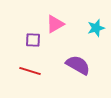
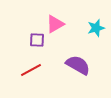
purple square: moved 4 px right
red line: moved 1 px right, 1 px up; rotated 45 degrees counterclockwise
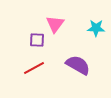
pink triangle: rotated 24 degrees counterclockwise
cyan star: rotated 18 degrees clockwise
red line: moved 3 px right, 2 px up
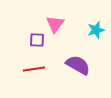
cyan star: moved 2 px down; rotated 18 degrees counterclockwise
red line: moved 1 px down; rotated 20 degrees clockwise
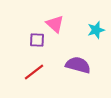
pink triangle: rotated 24 degrees counterclockwise
purple semicircle: rotated 15 degrees counterclockwise
red line: moved 3 px down; rotated 30 degrees counterclockwise
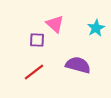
cyan star: moved 2 px up; rotated 12 degrees counterclockwise
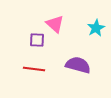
red line: moved 3 px up; rotated 45 degrees clockwise
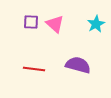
cyan star: moved 4 px up
purple square: moved 6 px left, 18 px up
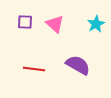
purple square: moved 6 px left
purple semicircle: rotated 15 degrees clockwise
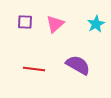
pink triangle: rotated 36 degrees clockwise
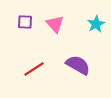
pink triangle: rotated 30 degrees counterclockwise
red line: rotated 40 degrees counterclockwise
